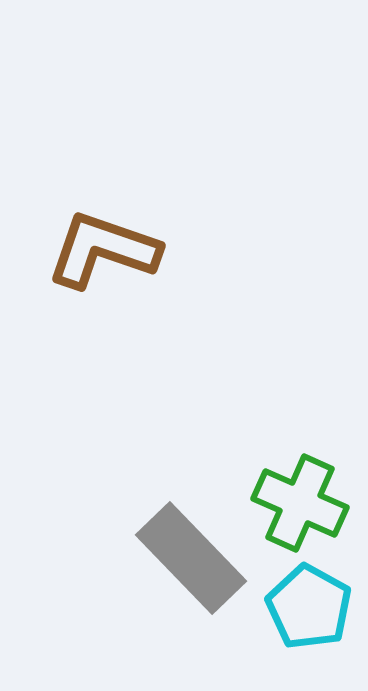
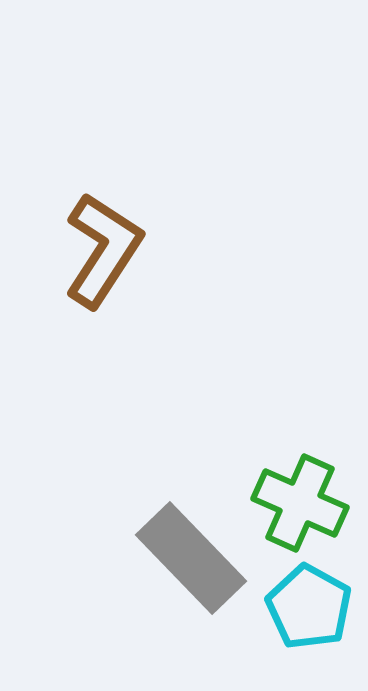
brown L-shape: rotated 104 degrees clockwise
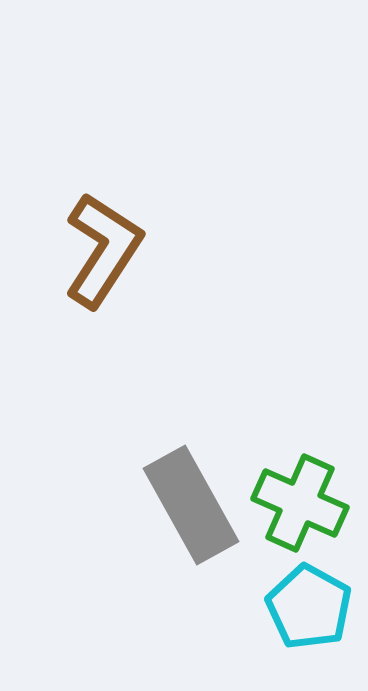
gray rectangle: moved 53 px up; rotated 15 degrees clockwise
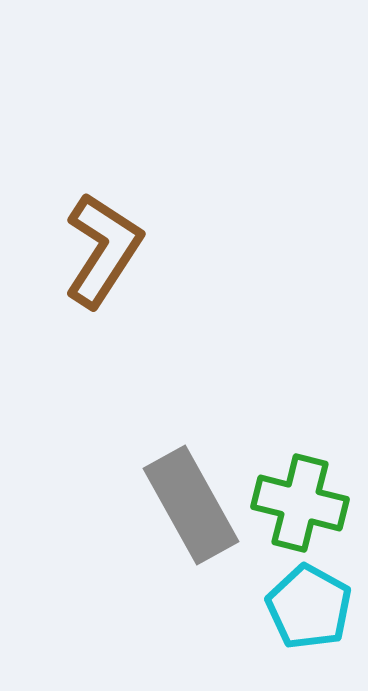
green cross: rotated 10 degrees counterclockwise
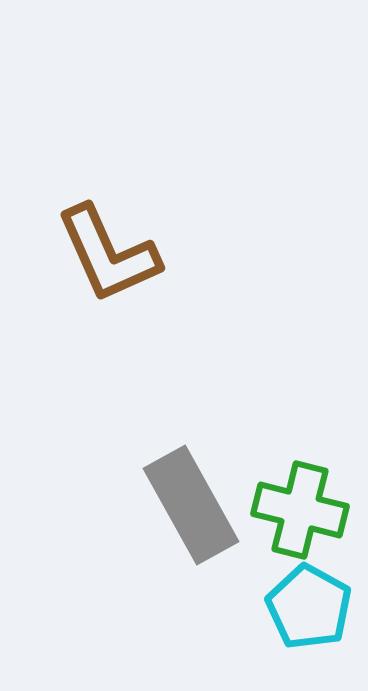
brown L-shape: moved 5 px right, 4 px down; rotated 123 degrees clockwise
green cross: moved 7 px down
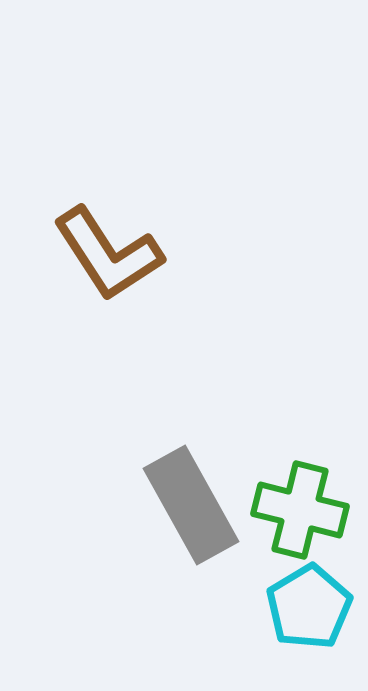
brown L-shape: rotated 9 degrees counterclockwise
cyan pentagon: rotated 12 degrees clockwise
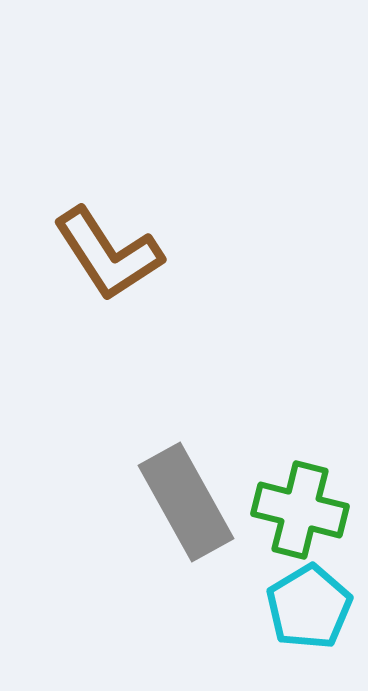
gray rectangle: moved 5 px left, 3 px up
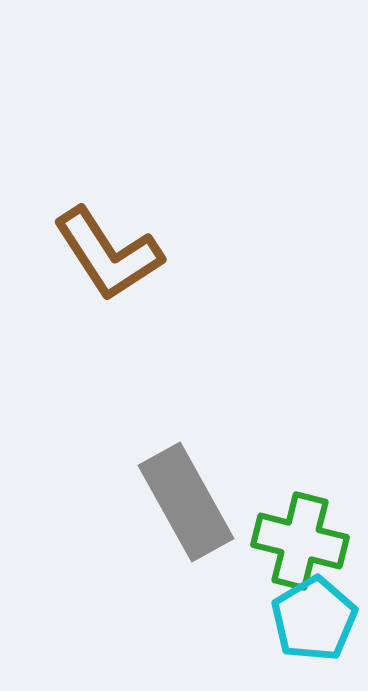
green cross: moved 31 px down
cyan pentagon: moved 5 px right, 12 px down
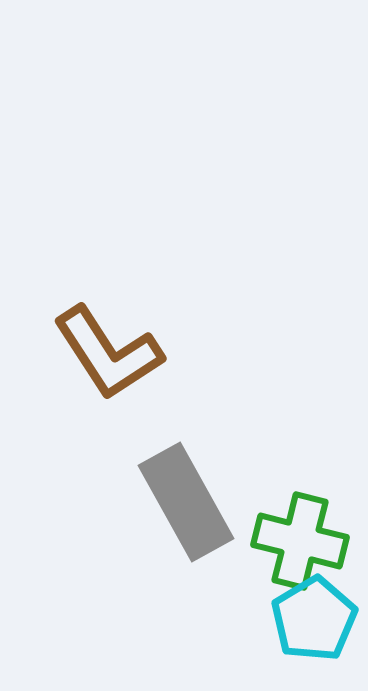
brown L-shape: moved 99 px down
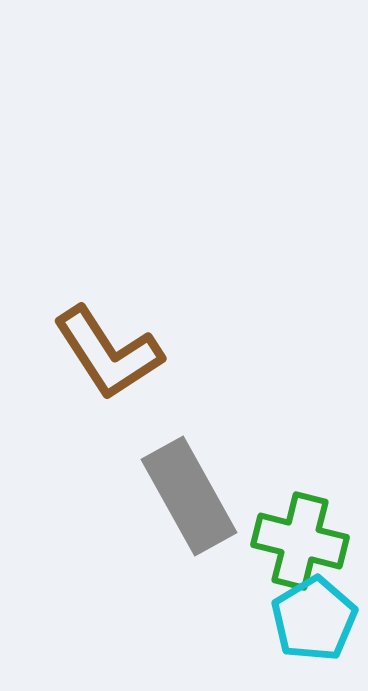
gray rectangle: moved 3 px right, 6 px up
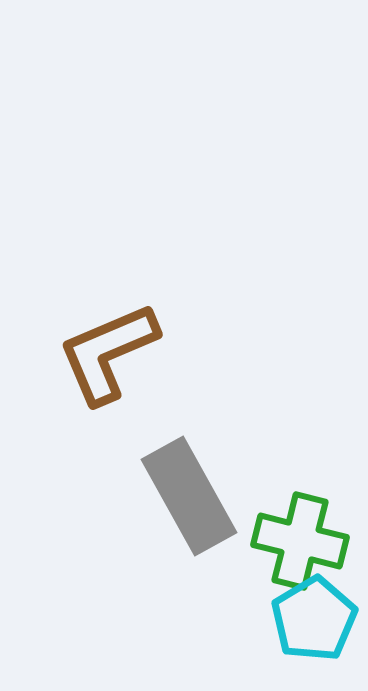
brown L-shape: rotated 100 degrees clockwise
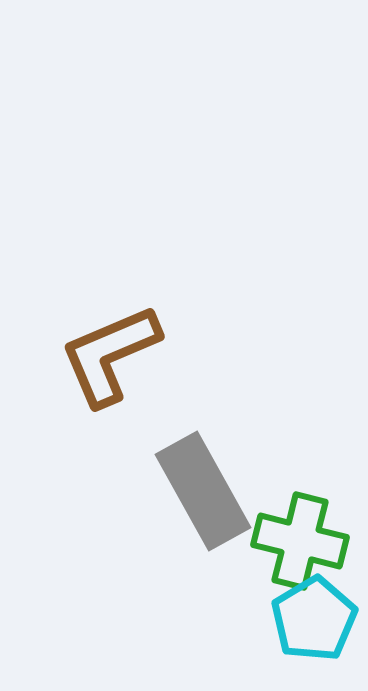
brown L-shape: moved 2 px right, 2 px down
gray rectangle: moved 14 px right, 5 px up
